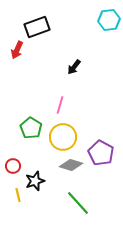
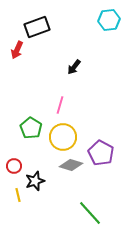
red circle: moved 1 px right
green line: moved 12 px right, 10 px down
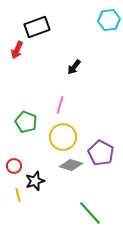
green pentagon: moved 5 px left, 6 px up; rotated 10 degrees counterclockwise
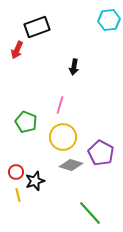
black arrow: rotated 28 degrees counterclockwise
red circle: moved 2 px right, 6 px down
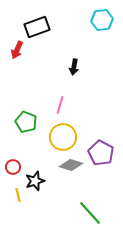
cyan hexagon: moved 7 px left
red circle: moved 3 px left, 5 px up
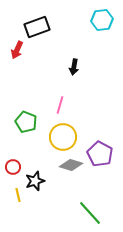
purple pentagon: moved 1 px left, 1 px down
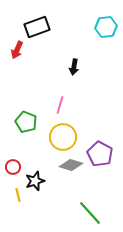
cyan hexagon: moved 4 px right, 7 px down
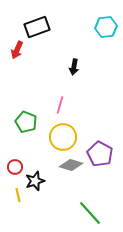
red circle: moved 2 px right
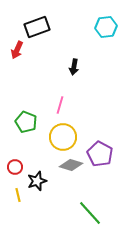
black star: moved 2 px right
